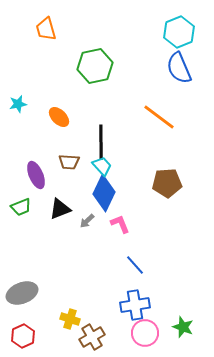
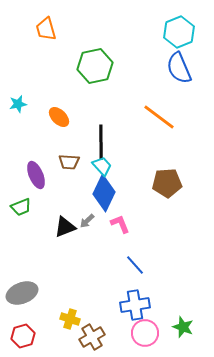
black triangle: moved 5 px right, 18 px down
red hexagon: rotated 10 degrees clockwise
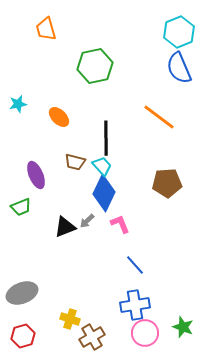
black line: moved 5 px right, 4 px up
brown trapezoid: moved 6 px right; rotated 10 degrees clockwise
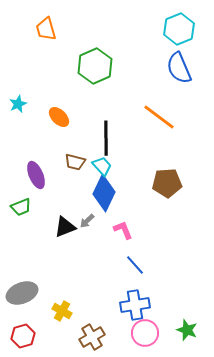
cyan hexagon: moved 3 px up
green hexagon: rotated 12 degrees counterclockwise
cyan star: rotated 12 degrees counterclockwise
pink L-shape: moved 3 px right, 6 px down
yellow cross: moved 8 px left, 8 px up; rotated 12 degrees clockwise
green star: moved 4 px right, 3 px down
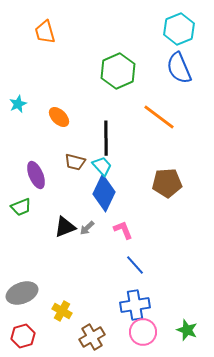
orange trapezoid: moved 1 px left, 3 px down
green hexagon: moved 23 px right, 5 px down
gray arrow: moved 7 px down
pink circle: moved 2 px left, 1 px up
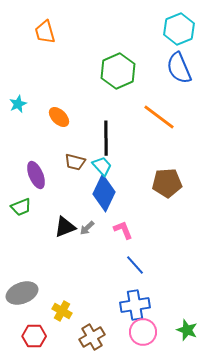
red hexagon: moved 11 px right; rotated 15 degrees clockwise
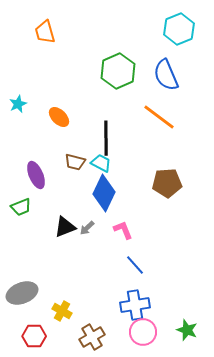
blue semicircle: moved 13 px left, 7 px down
cyan trapezoid: moved 1 px left, 3 px up; rotated 20 degrees counterclockwise
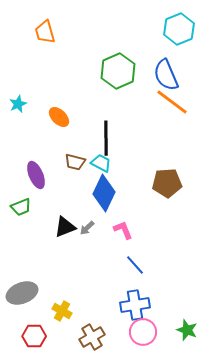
orange line: moved 13 px right, 15 px up
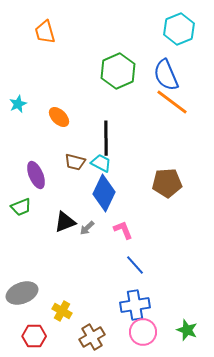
black triangle: moved 5 px up
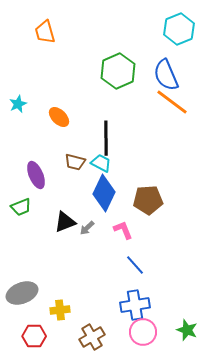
brown pentagon: moved 19 px left, 17 px down
yellow cross: moved 2 px left, 1 px up; rotated 36 degrees counterclockwise
